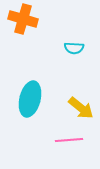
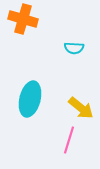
pink line: rotated 68 degrees counterclockwise
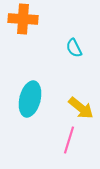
orange cross: rotated 12 degrees counterclockwise
cyan semicircle: rotated 60 degrees clockwise
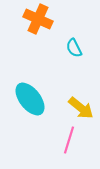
orange cross: moved 15 px right; rotated 20 degrees clockwise
cyan ellipse: rotated 52 degrees counterclockwise
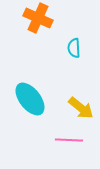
orange cross: moved 1 px up
cyan semicircle: rotated 24 degrees clockwise
pink line: rotated 76 degrees clockwise
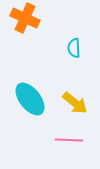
orange cross: moved 13 px left
yellow arrow: moved 6 px left, 5 px up
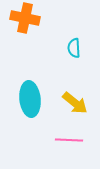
orange cross: rotated 12 degrees counterclockwise
cyan ellipse: rotated 32 degrees clockwise
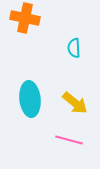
pink line: rotated 12 degrees clockwise
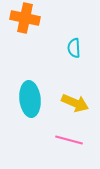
yellow arrow: rotated 16 degrees counterclockwise
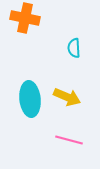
yellow arrow: moved 8 px left, 6 px up
